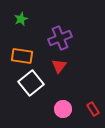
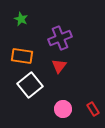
green star: rotated 24 degrees counterclockwise
white square: moved 1 px left, 2 px down
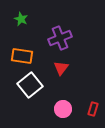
red triangle: moved 2 px right, 2 px down
red rectangle: rotated 48 degrees clockwise
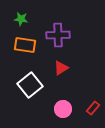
green star: rotated 16 degrees counterclockwise
purple cross: moved 2 px left, 3 px up; rotated 20 degrees clockwise
orange rectangle: moved 3 px right, 11 px up
red triangle: rotated 21 degrees clockwise
red rectangle: moved 1 px up; rotated 24 degrees clockwise
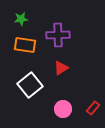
green star: rotated 16 degrees counterclockwise
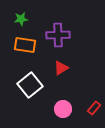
red rectangle: moved 1 px right
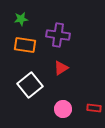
purple cross: rotated 10 degrees clockwise
red rectangle: rotated 56 degrees clockwise
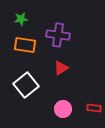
white square: moved 4 px left
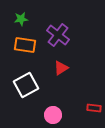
purple cross: rotated 30 degrees clockwise
white square: rotated 10 degrees clockwise
pink circle: moved 10 px left, 6 px down
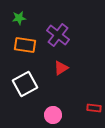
green star: moved 2 px left, 1 px up
white square: moved 1 px left, 1 px up
